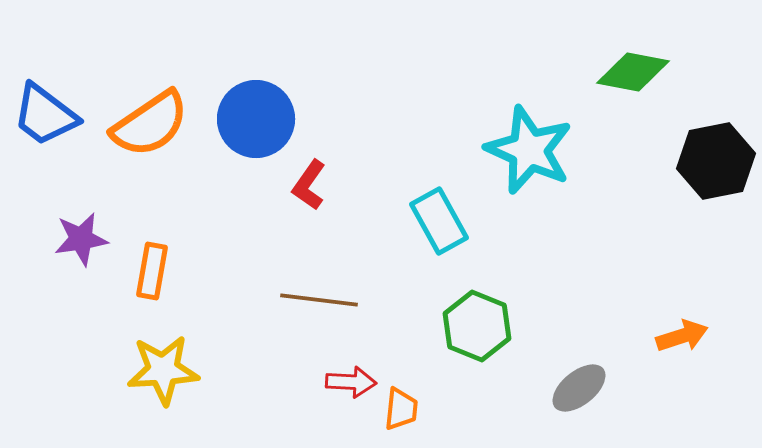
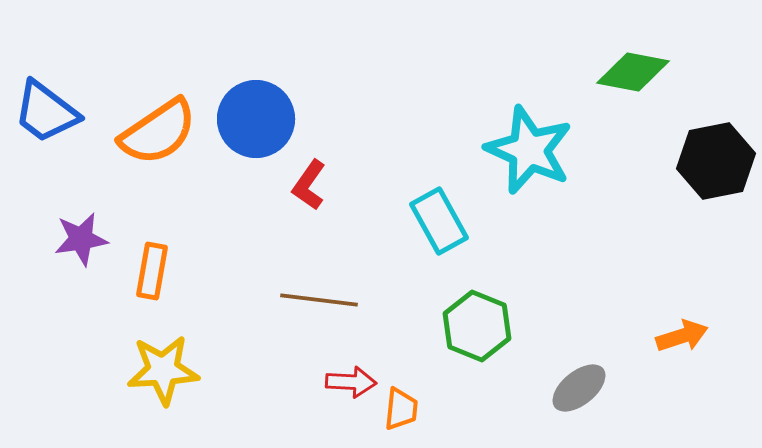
blue trapezoid: moved 1 px right, 3 px up
orange semicircle: moved 8 px right, 8 px down
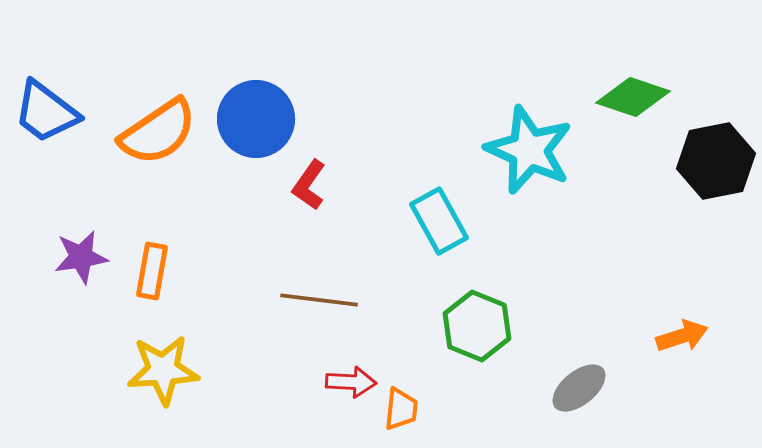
green diamond: moved 25 px down; rotated 8 degrees clockwise
purple star: moved 18 px down
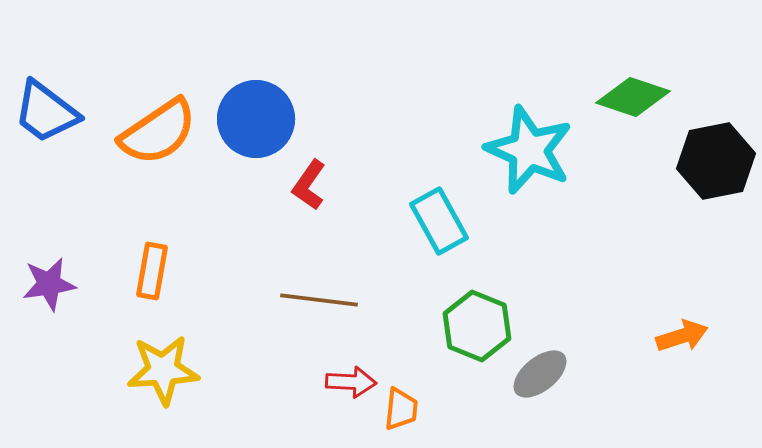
purple star: moved 32 px left, 27 px down
gray ellipse: moved 39 px left, 14 px up
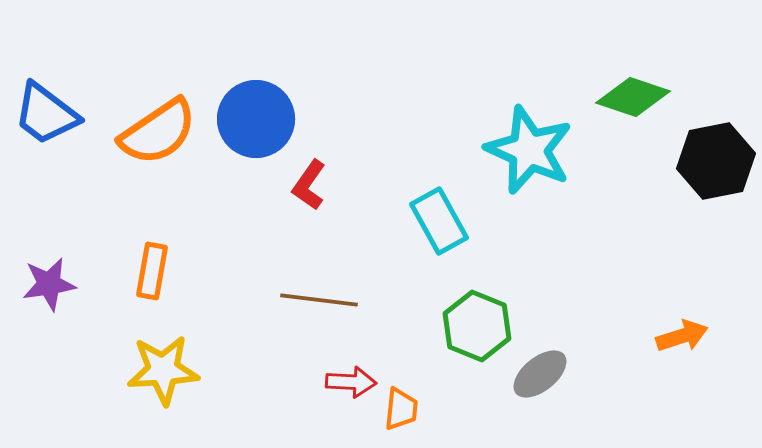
blue trapezoid: moved 2 px down
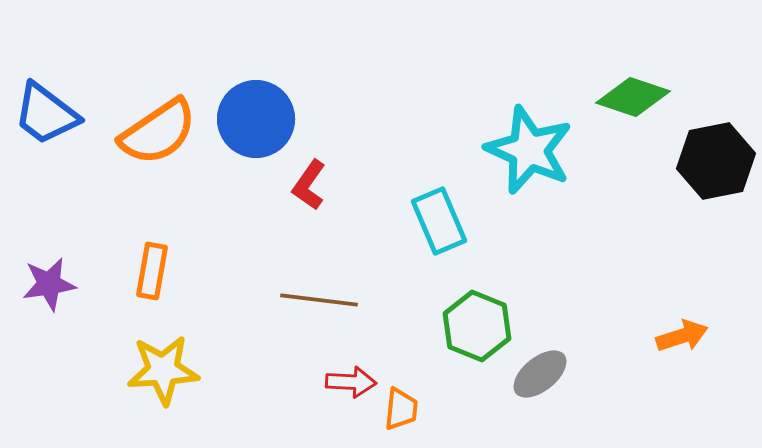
cyan rectangle: rotated 6 degrees clockwise
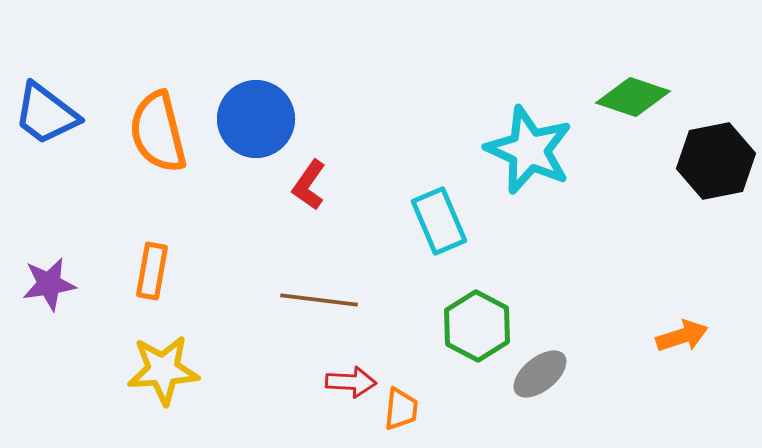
orange semicircle: rotated 110 degrees clockwise
green hexagon: rotated 6 degrees clockwise
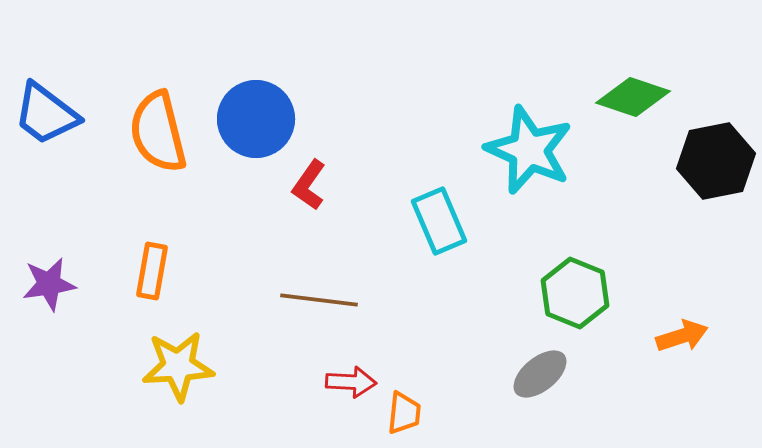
green hexagon: moved 98 px right, 33 px up; rotated 6 degrees counterclockwise
yellow star: moved 15 px right, 4 px up
orange trapezoid: moved 3 px right, 4 px down
